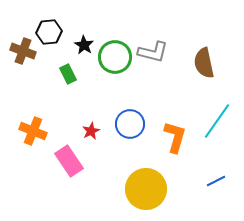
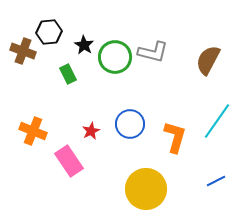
brown semicircle: moved 4 px right, 3 px up; rotated 40 degrees clockwise
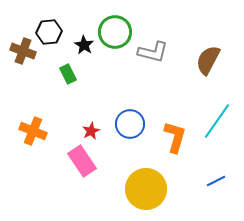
green circle: moved 25 px up
pink rectangle: moved 13 px right
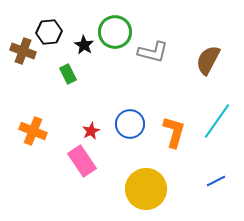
orange L-shape: moved 1 px left, 5 px up
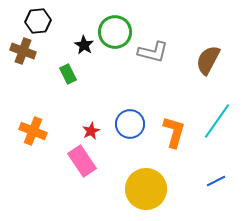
black hexagon: moved 11 px left, 11 px up
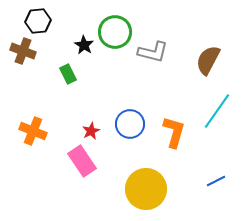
cyan line: moved 10 px up
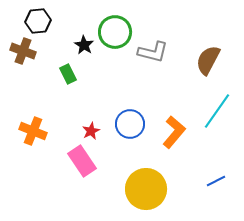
orange L-shape: rotated 24 degrees clockwise
